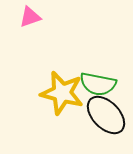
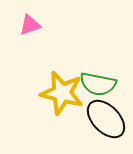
pink triangle: moved 8 px down
black ellipse: moved 4 px down
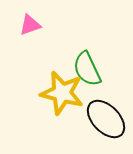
green semicircle: moved 11 px left, 15 px up; rotated 54 degrees clockwise
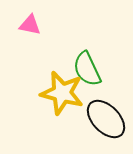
pink triangle: rotated 30 degrees clockwise
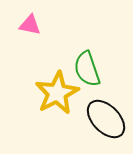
green semicircle: rotated 6 degrees clockwise
yellow star: moved 5 px left; rotated 30 degrees clockwise
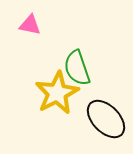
green semicircle: moved 10 px left, 1 px up
